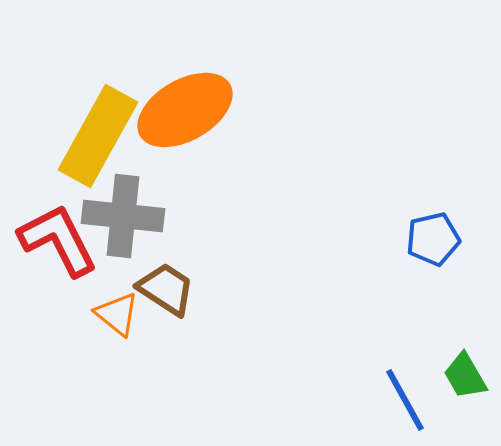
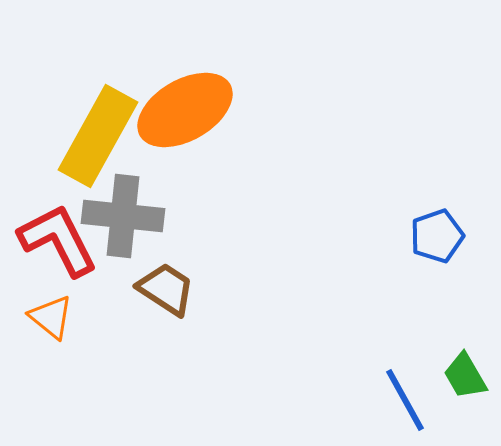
blue pentagon: moved 4 px right, 3 px up; rotated 6 degrees counterclockwise
orange triangle: moved 66 px left, 3 px down
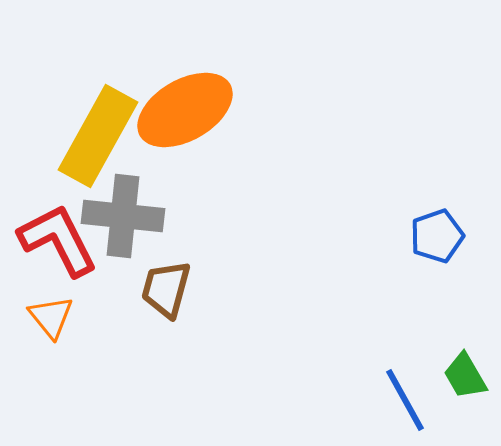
brown trapezoid: rotated 108 degrees counterclockwise
orange triangle: rotated 12 degrees clockwise
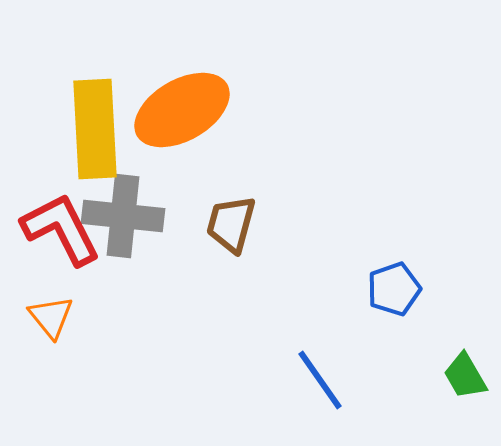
orange ellipse: moved 3 px left
yellow rectangle: moved 3 px left, 7 px up; rotated 32 degrees counterclockwise
blue pentagon: moved 43 px left, 53 px down
red L-shape: moved 3 px right, 11 px up
brown trapezoid: moved 65 px right, 65 px up
blue line: moved 85 px left, 20 px up; rotated 6 degrees counterclockwise
